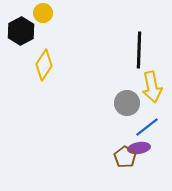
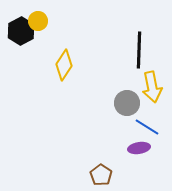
yellow circle: moved 5 px left, 8 px down
yellow diamond: moved 20 px right
blue line: rotated 70 degrees clockwise
brown pentagon: moved 24 px left, 18 px down
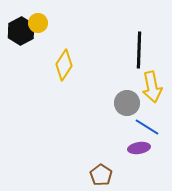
yellow circle: moved 2 px down
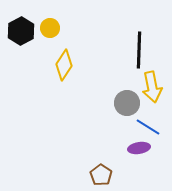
yellow circle: moved 12 px right, 5 px down
blue line: moved 1 px right
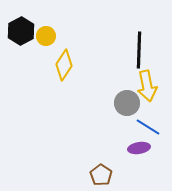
yellow circle: moved 4 px left, 8 px down
yellow arrow: moved 5 px left, 1 px up
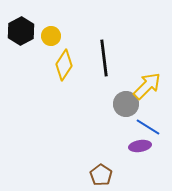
yellow circle: moved 5 px right
black line: moved 35 px left, 8 px down; rotated 9 degrees counterclockwise
yellow arrow: rotated 124 degrees counterclockwise
gray circle: moved 1 px left, 1 px down
purple ellipse: moved 1 px right, 2 px up
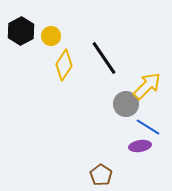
black line: rotated 27 degrees counterclockwise
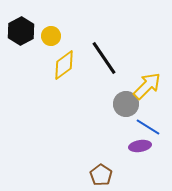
yellow diamond: rotated 20 degrees clockwise
